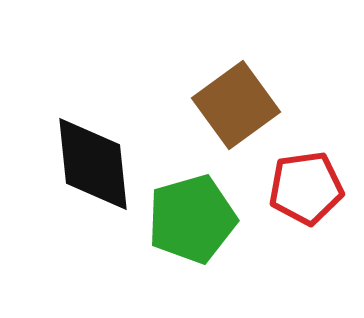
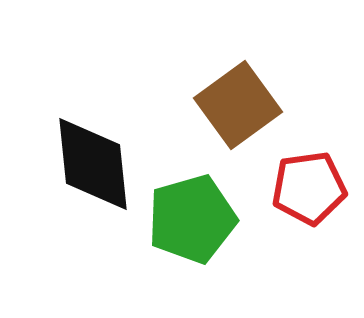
brown square: moved 2 px right
red pentagon: moved 3 px right
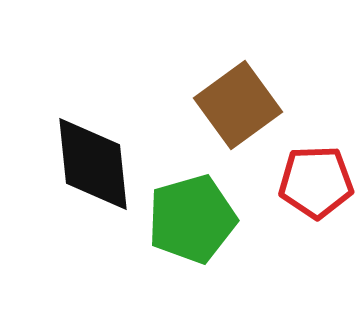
red pentagon: moved 7 px right, 6 px up; rotated 6 degrees clockwise
